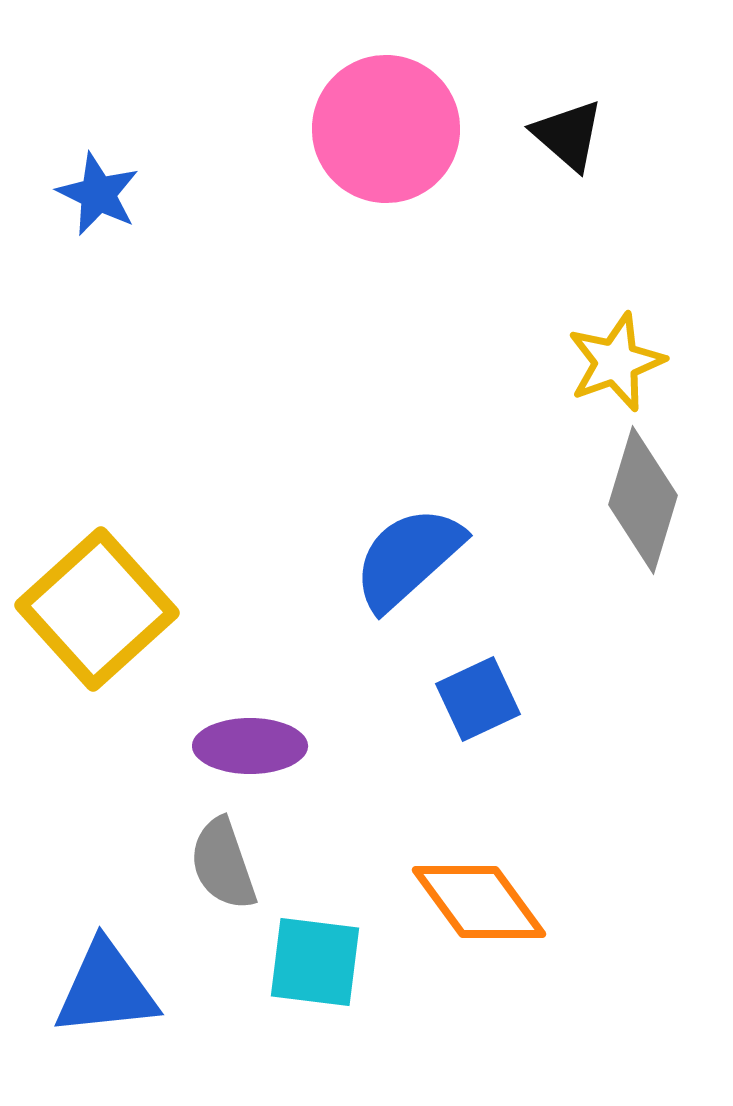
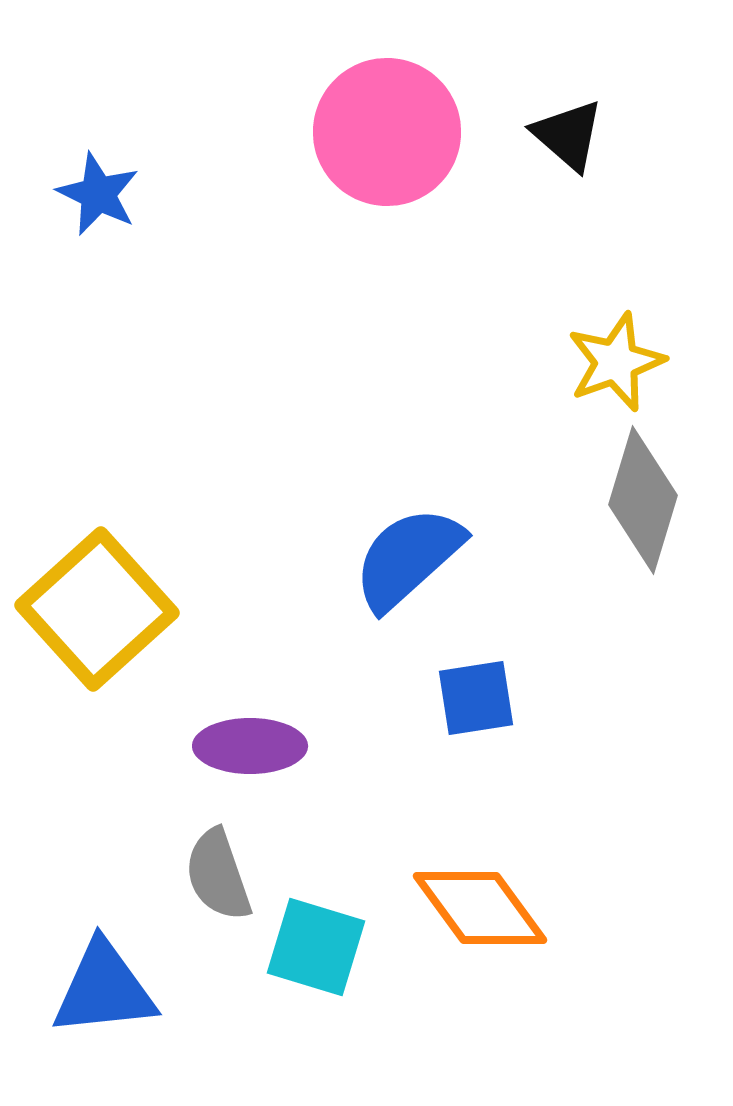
pink circle: moved 1 px right, 3 px down
blue square: moved 2 px left, 1 px up; rotated 16 degrees clockwise
gray semicircle: moved 5 px left, 11 px down
orange diamond: moved 1 px right, 6 px down
cyan square: moved 1 px right, 15 px up; rotated 10 degrees clockwise
blue triangle: moved 2 px left
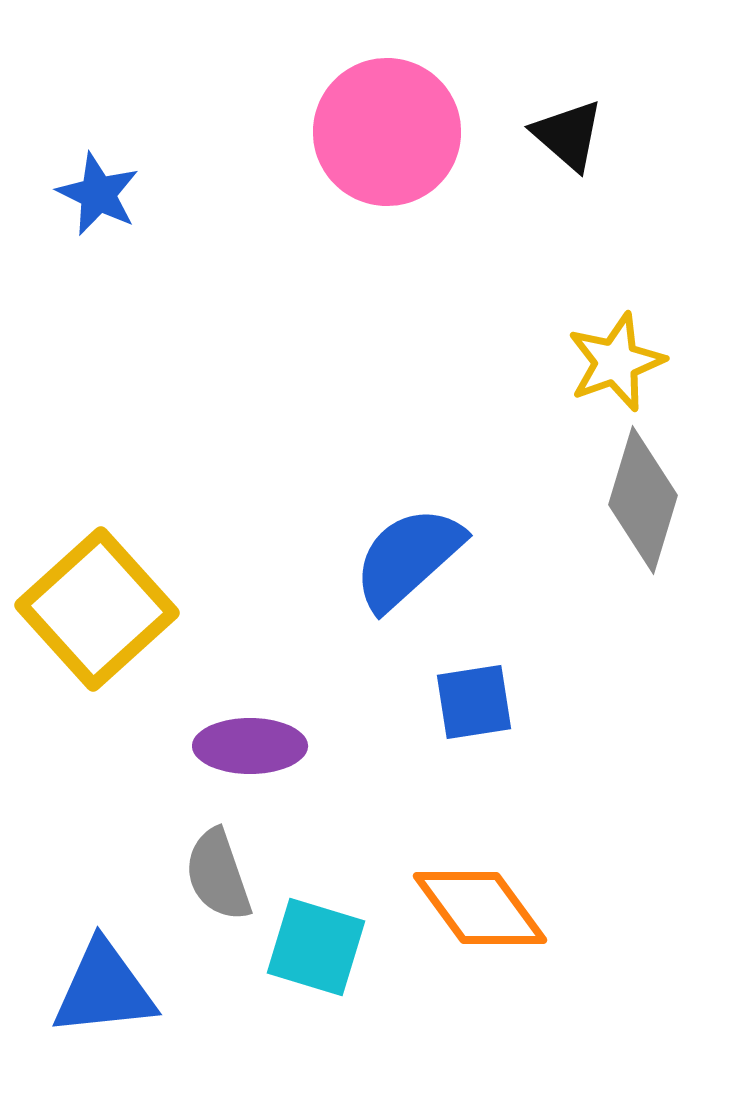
blue square: moved 2 px left, 4 px down
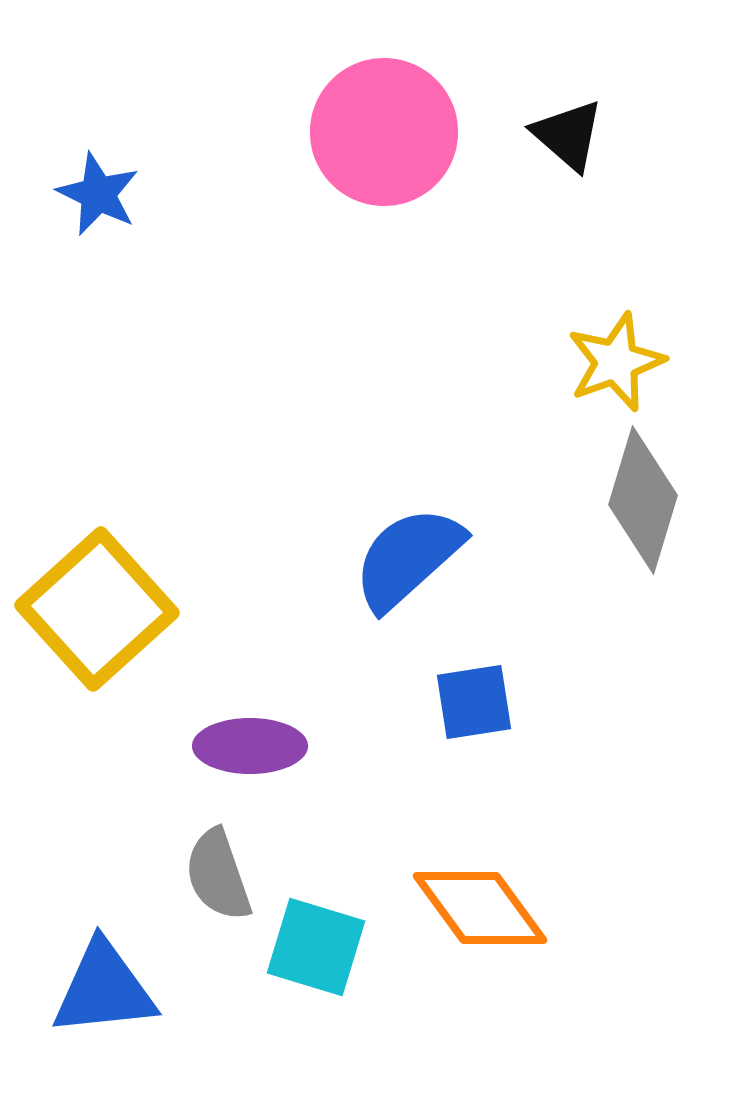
pink circle: moved 3 px left
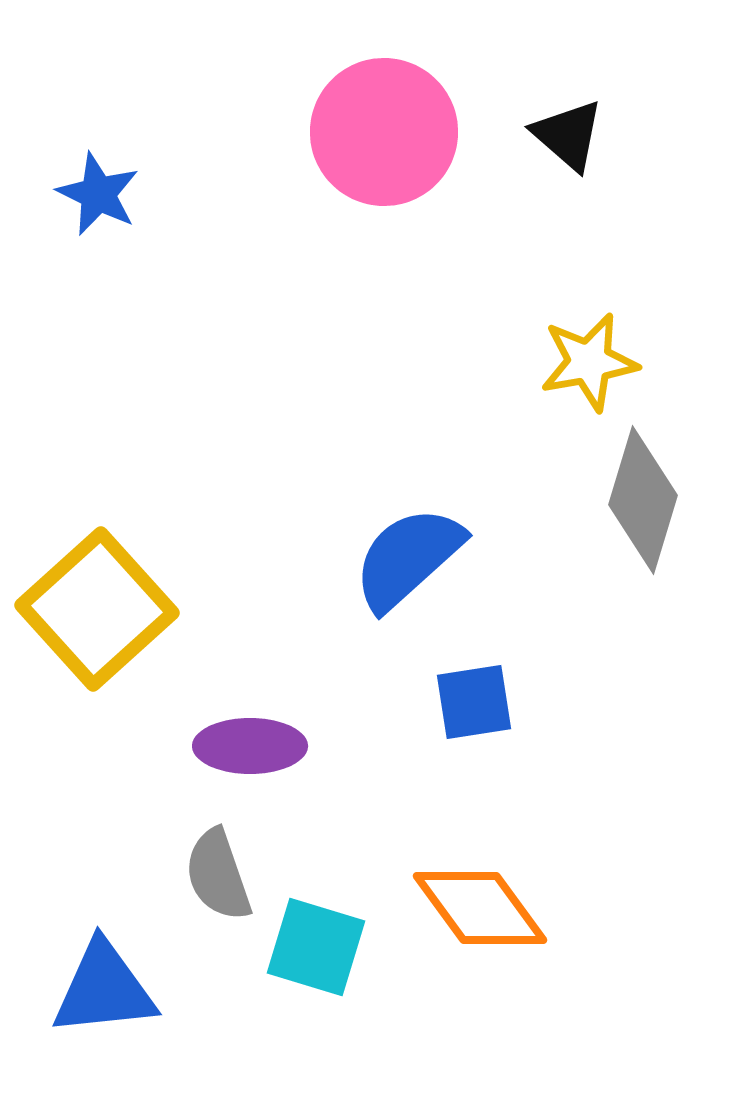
yellow star: moved 27 px left; rotated 10 degrees clockwise
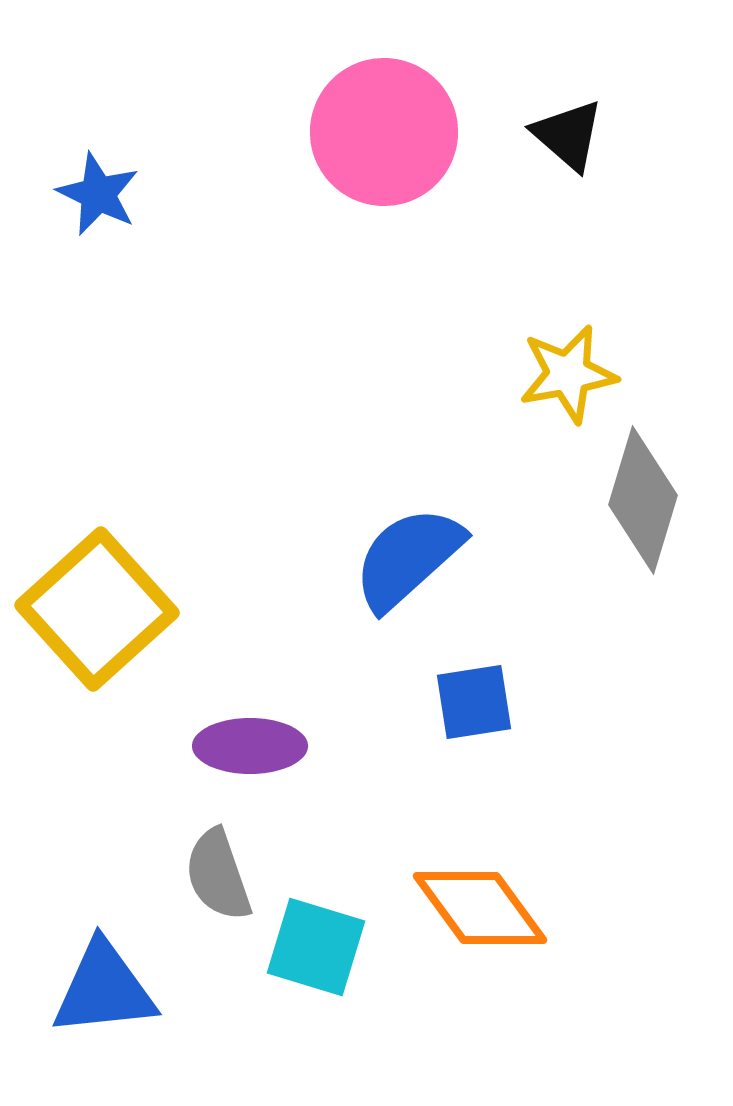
yellow star: moved 21 px left, 12 px down
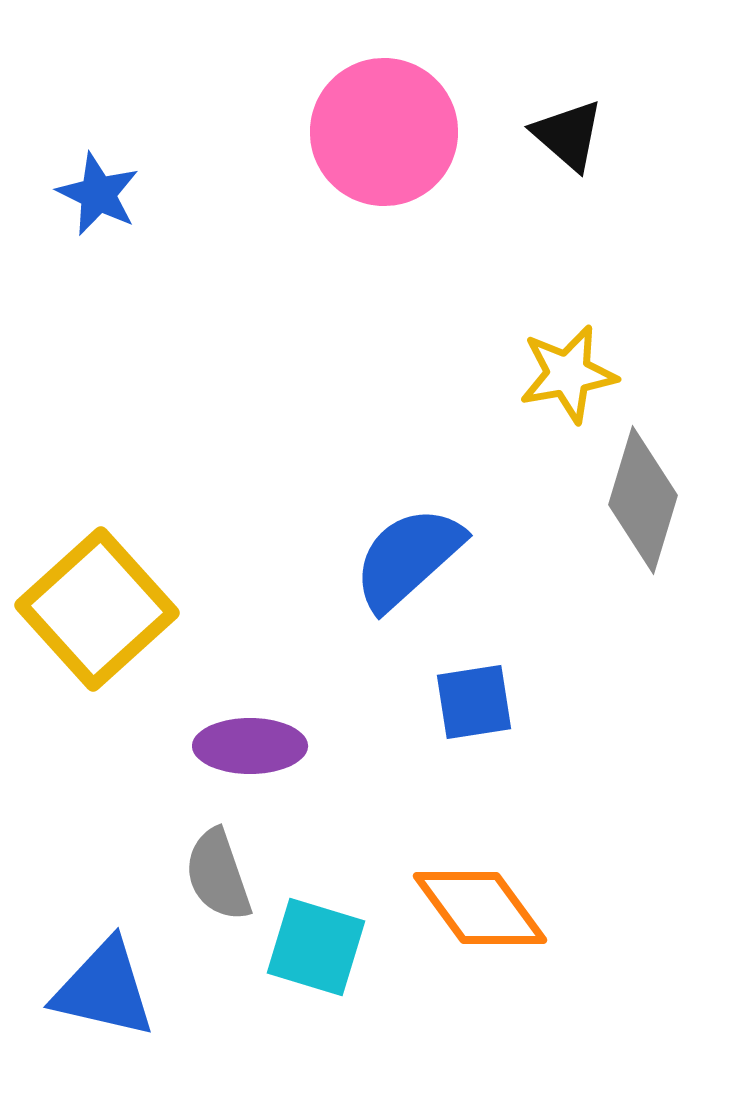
blue triangle: rotated 19 degrees clockwise
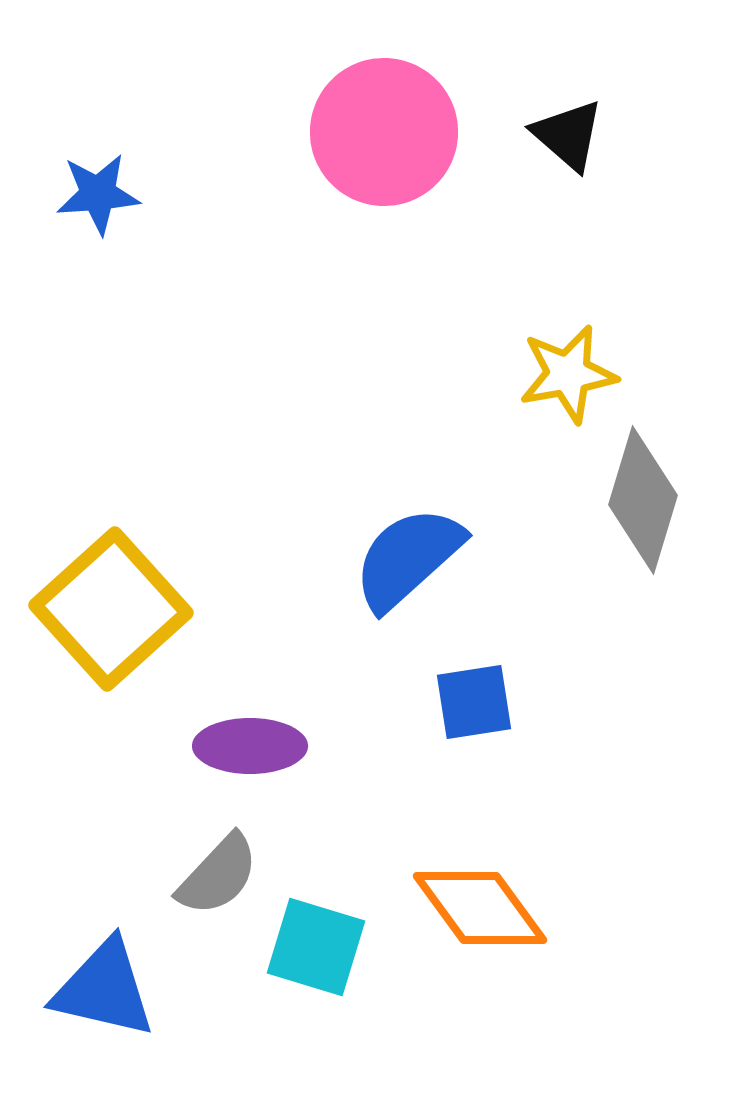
blue star: rotated 30 degrees counterclockwise
yellow square: moved 14 px right
gray semicircle: rotated 118 degrees counterclockwise
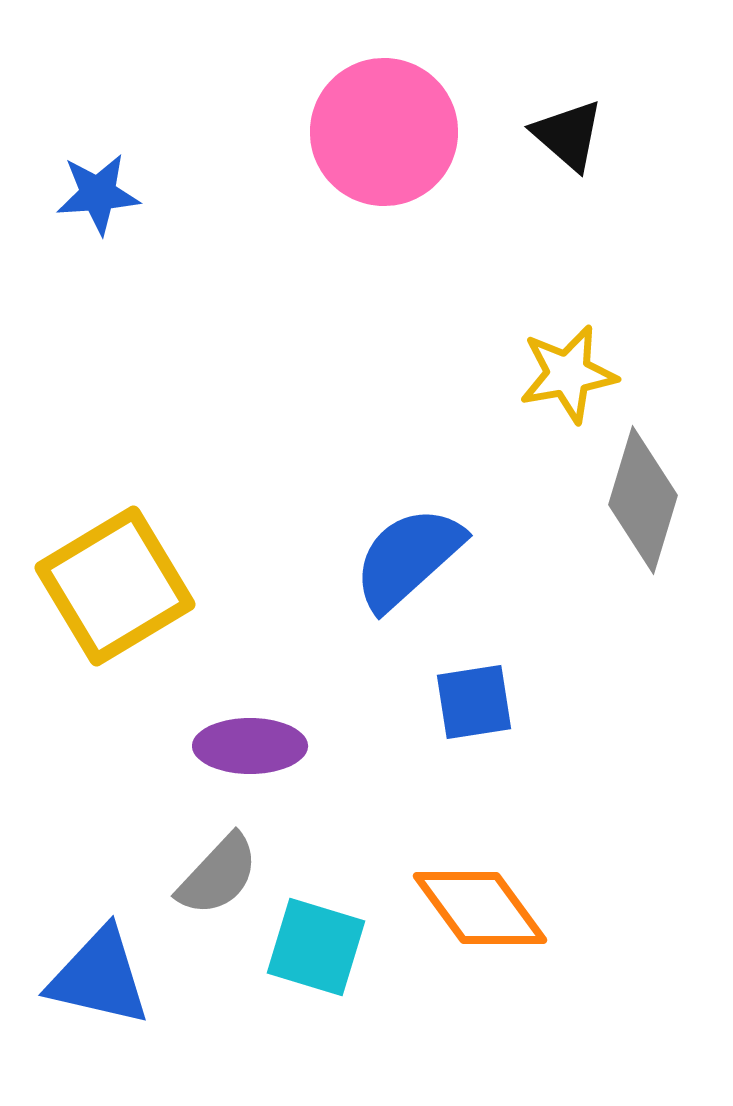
yellow square: moved 4 px right, 23 px up; rotated 11 degrees clockwise
blue triangle: moved 5 px left, 12 px up
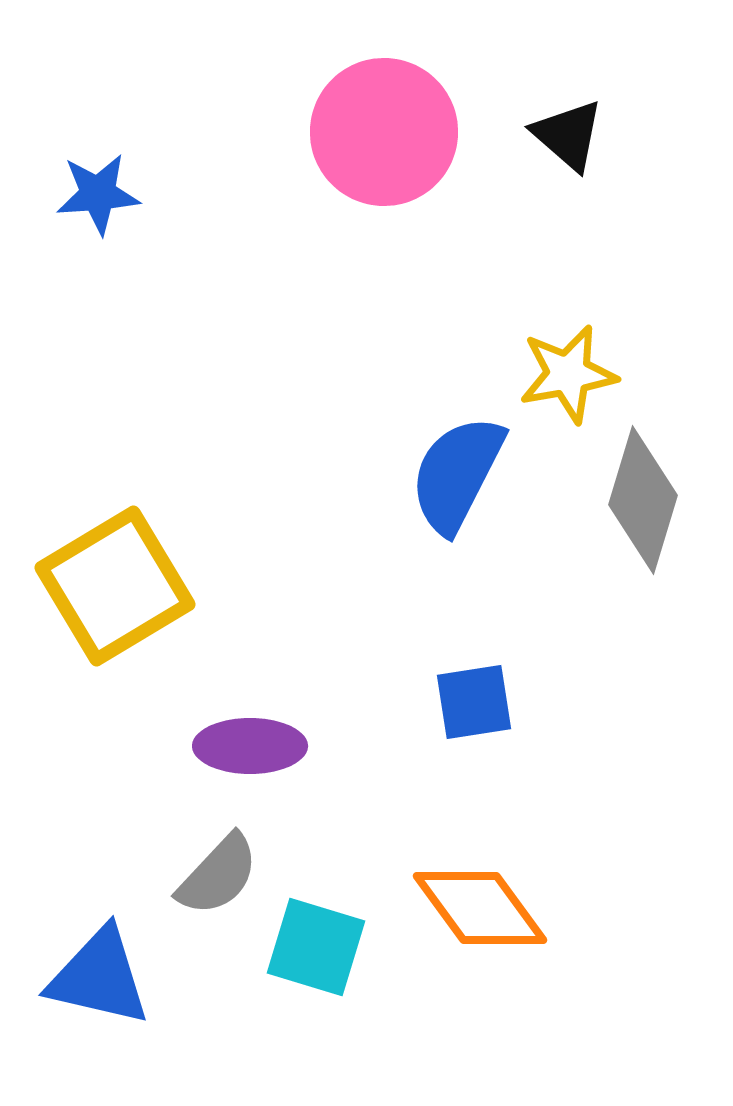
blue semicircle: moved 49 px right, 84 px up; rotated 21 degrees counterclockwise
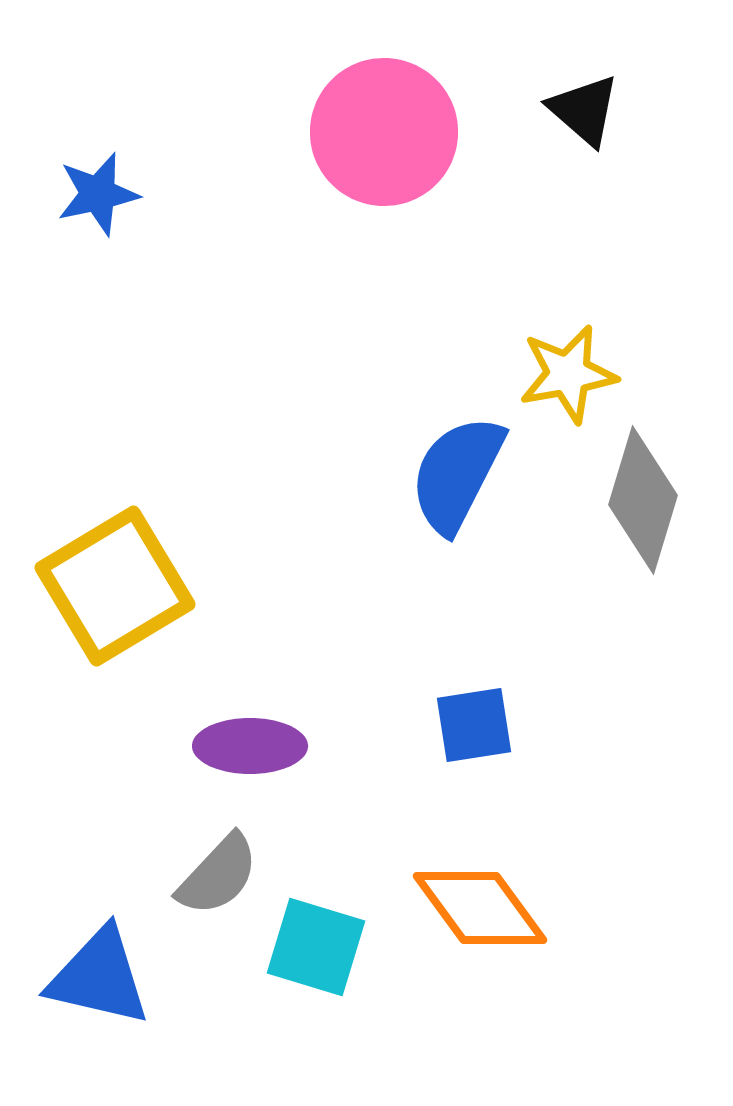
black triangle: moved 16 px right, 25 px up
blue star: rotated 8 degrees counterclockwise
blue square: moved 23 px down
